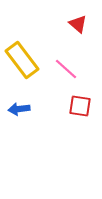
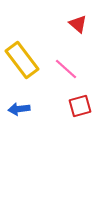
red square: rotated 25 degrees counterclockwise
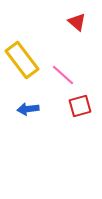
red triangle: moved 1 px left, 2 px up
pink line: moved 3 px left, 6 px down
blue arrow: moved 9 px right
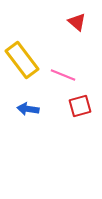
pink line: rotated 20 degrees counterclockwise
blue arrow: rotated 15 degrees clockwise
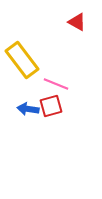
red triangle: rotated 12 degrees counterclockwise
pink line: moved 7 px left, 9 px down
red square: moved 29 px left
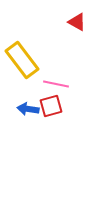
pink line: rotated 10 degrees counterclockwise
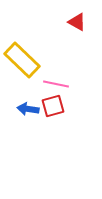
yellow rectangle: rotated 9 degrees counterclockwise
red square: moved 2 px right
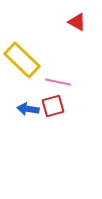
pink line: moved 2 px right, 2 px up
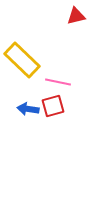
red triangle: moved 1 px left, 6 px up; rotated 42 degrees counterclockwise
